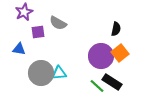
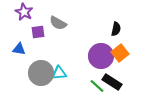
purple star: rotated 18 degrees counterclockwise
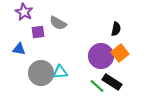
cyan triangle: moved 1 px right, 1 px up
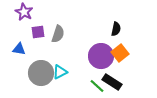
gray semicircle: moved 11 px down; rotated 102 degrees counterclockwise
cyan triangle: rotated 21 degrees counterclockwise
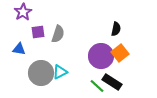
purple star: moved 1 px left; rotated 12 degrees clockwise
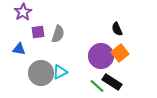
black semicircle: moved 1 px right; rotated 144 degrees clockwise
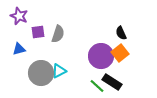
purple star: moved 4 px left, 4 px down; rotated 18 degrees counterclockwise
black semicircle: moved 4 px right, 4 px down
blue triangle: rotated 24 degrees counterclockwise
cyan triangle: moved 1 px left, 1 px up
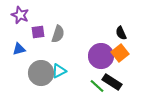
purple star: moved 1 px right, 1 px up
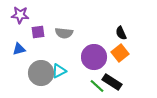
purple star: rotated 18 degrees counterclockwise
gray semicircle: moved 6 px right, 1 px up; rotated 78 degrees clockwise
purple circle: moved 7 px left, 1 px down
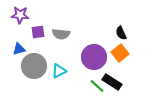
gray semicircle: moved 3 px left, 1 px down
gray circle: moved 7 px left, 7 px up
